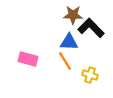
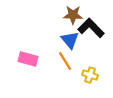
blue triangle: moved 1 px right, 2 px up; rotated 48 degrees clockwise
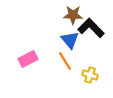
pink rectangle: rotated 42 degrees counterclockwise
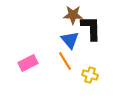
black L-shape: rotated 44 degrees clockwise
pink rectangle: moved 4 px down
